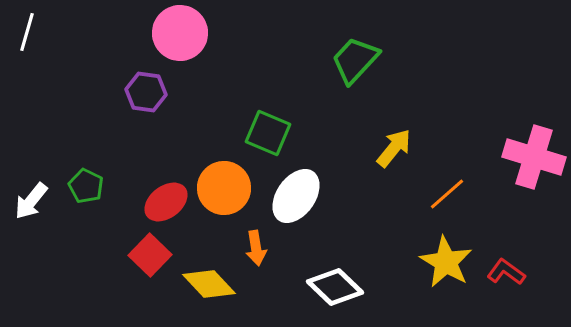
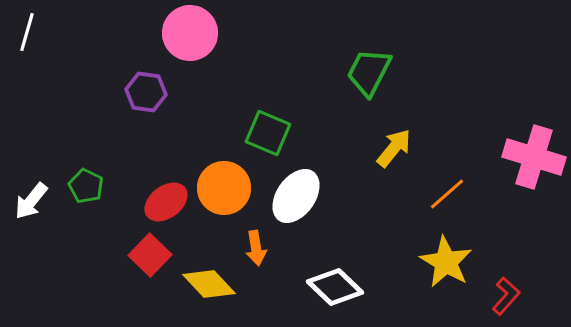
pink circle: moved 10 px right
green trapezoid: moved 14 px right, 12 px down; rotated 16 degrees counterclockwise
red L-shape: moved 24 px down; rotated 96 degrees clockwise
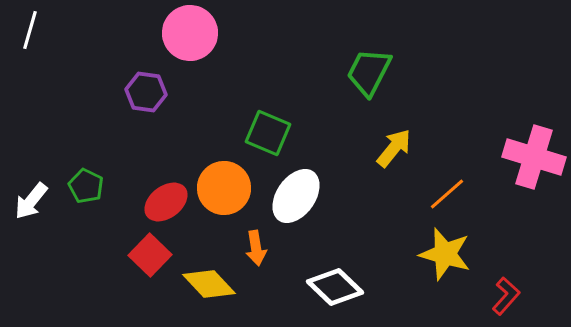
white line: moved 3 px right, 2 px up
yellow star: moved 1 px left, 8 px up; rotated 14 degrees counterclockwise
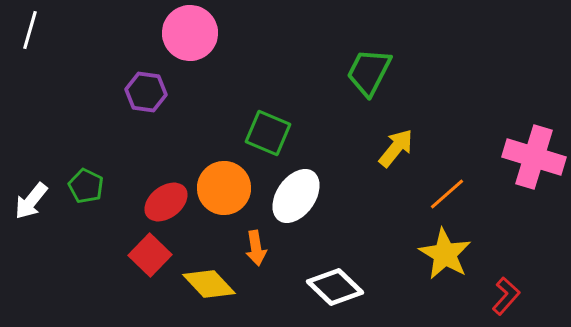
yellow arrow: moved 2 px right
yellow star: rotated 14 degrees clockwise
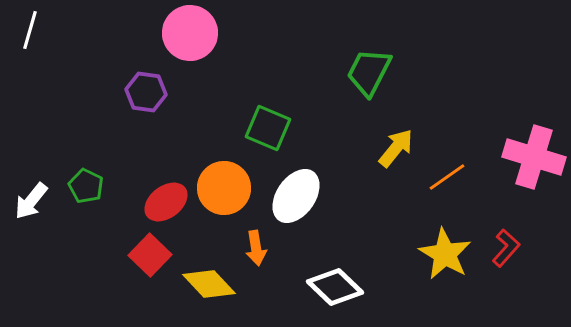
green square: moved 5 px up
orange line: moved 17 px up; rotated 6 degrees clockwise
red L-shape: moved 48 px up
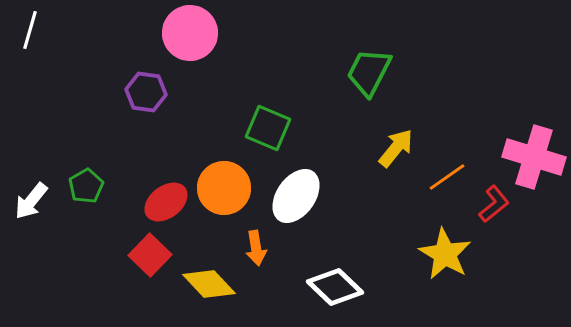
green pentagon: rotated 16 degrees clockwise
red L-shape: moved 12 px left, 44 px up; rotated 9 degrees clockwise
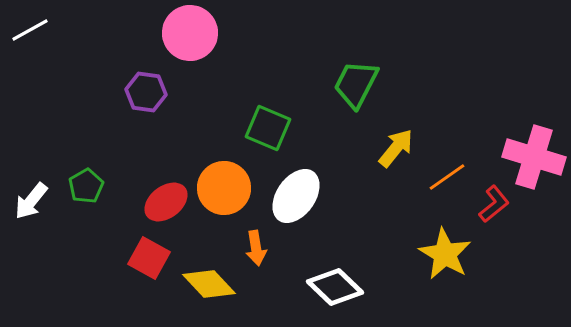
white line: rotated 45 degrees clockwise
green trapezoid: moved 13 px left, 12 px down
red square: moved 1 px left, 3 px down; rotated 15 degrees counterclockwise
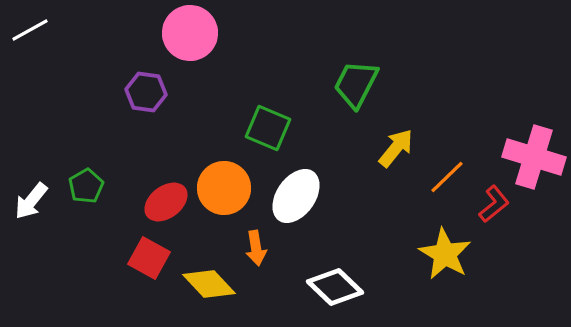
orange line: rotated 9 degrees counterclockwise
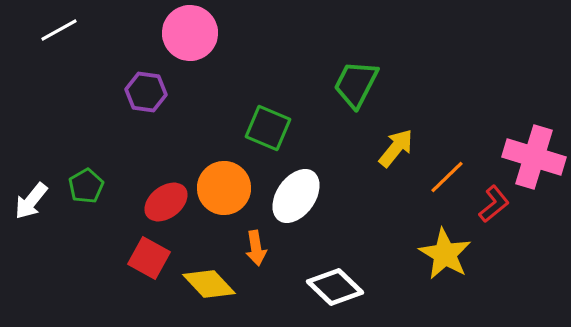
white line: moved 29 px right
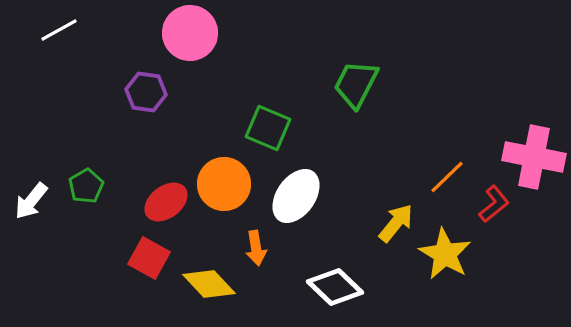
yellow arrow: moved 75 px down
pink cross: rotated 6 degrees counterclockwise
orange circle: moved 4 px up
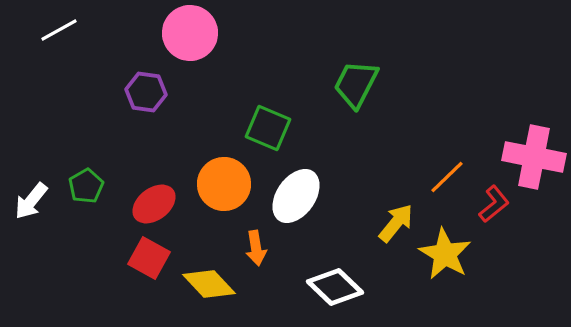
red ellipse: moved 12 px left, 2 px down
